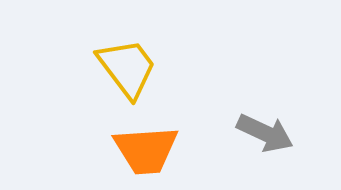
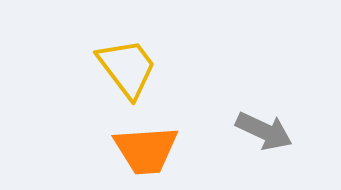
gray arrow: moved 1 px left, 2 px up
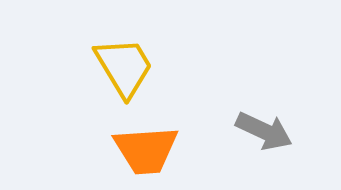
yellow trapezoid: moved 3 px left, 1 px up; rotated 6 degrees clockwise
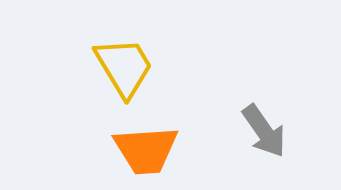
gray arrow: rotated 30 degrees clockwise
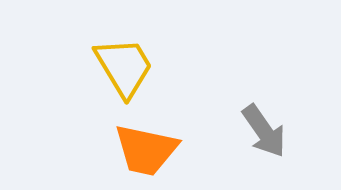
orange trapezoid: rotated 16 degrees clockwise
